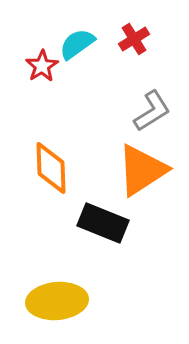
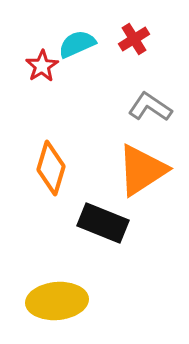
cyan semicircle: rotated 12 degrees clockwise
gray L-shape: moved 2 px left, 4 px up; rotated 114 degrees counterclockwise
orange diamond: rotated 18 degrees clockwise
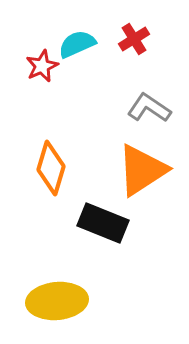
red star: rotated 8 degrees clockwise
gray L-shape: moved 1 px left, 1 px down
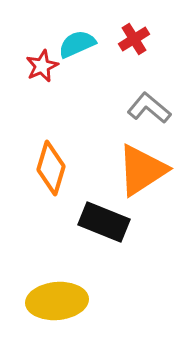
gray L-shape: rotated 6 degrees clockwise
black rectangle: moved 1 px right, 1 px up
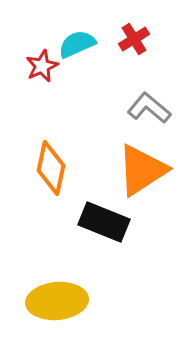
orange diamond: rotated 4 degrees counterclockwise
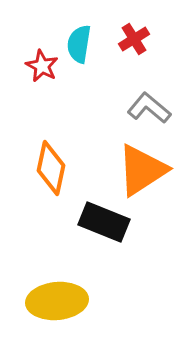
cyan semicircle: moved 2 px right; rotated 57 degrees counterclockwise
red star: rotated 20 degrees counterclockwise
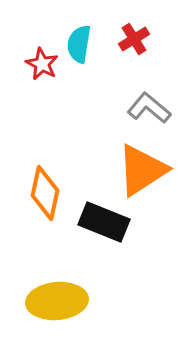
red star: moved 2 px up
orange diamond: moved 6 px left, 25 px down
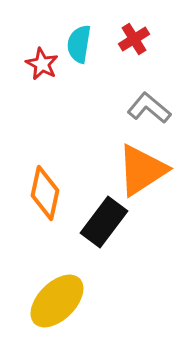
black rectangle: rotated 75 degrees counterclockwise
yellow ellipse: rotated 40 degrees counterclockwise
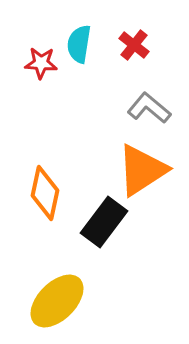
red cross: moved 6 px down; rotated 20 degrees counterclockwise
red star: moved 1 px left, 1 px up; rotated 24 degrees counterclockwise
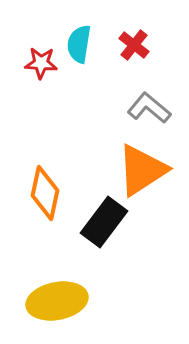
yellow ellipse: rotated 34 degrees clockwise
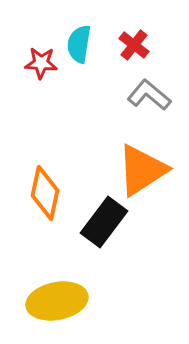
gray L-shape: moved 13 px up
